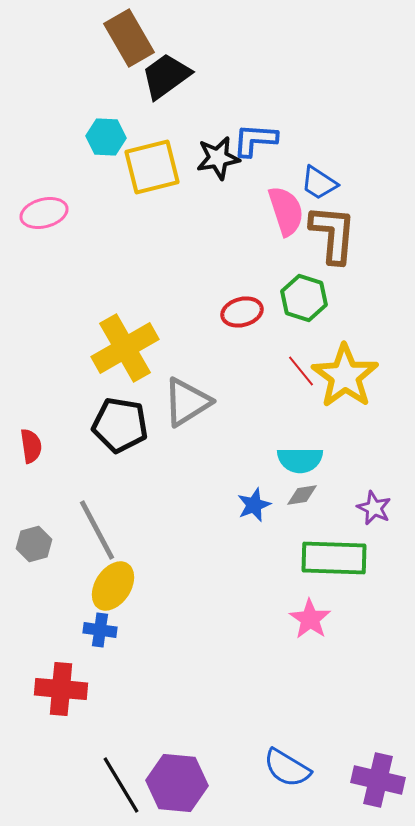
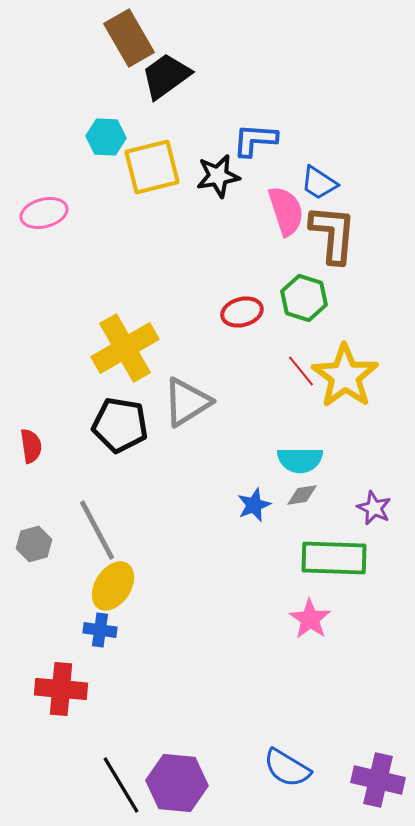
black star: moved 18 px down
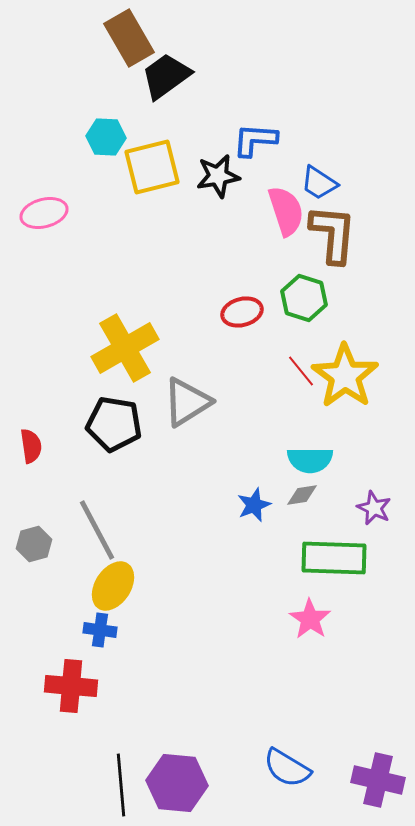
black pentagon: moved 6 px left, 1 px up
cyan semicircle: moved 10 px right
red cross: moved 10 px right, 3 px up
black line: rotated 26 degrees clockwise
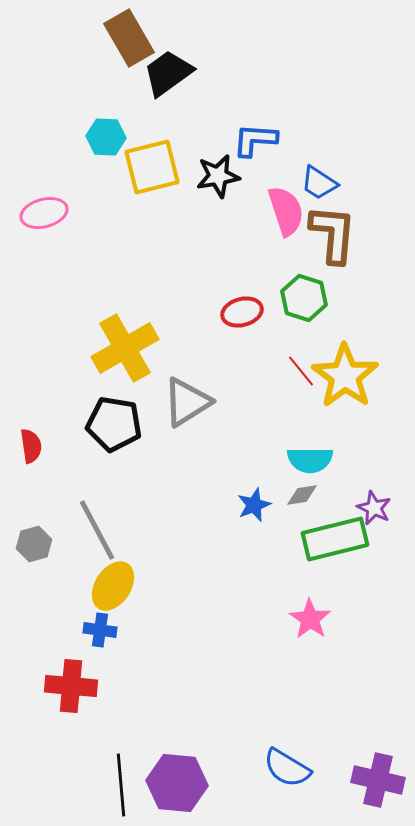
black trapezoid: moved 2 px right, 3 px up
green rectangle: moved 1 px right, 19 px up; rotated 16 degrees counterclockwise
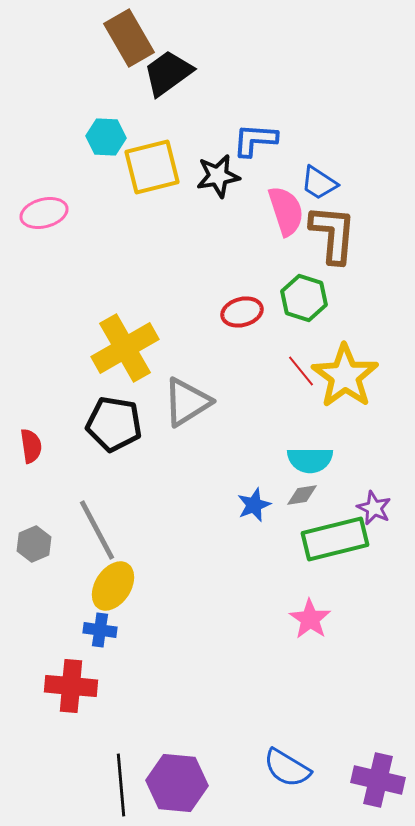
gray hexagon: rotated 8 degrees counterclockwise
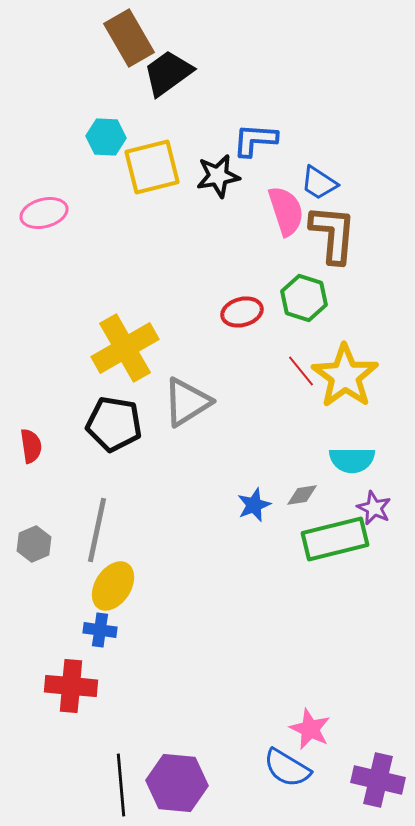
cyan semicircle: moved 42 px right
gray line: rotated 40 degrees clockwise
pink star: moved 110 px down; rotated 9 degrees counterclockwise
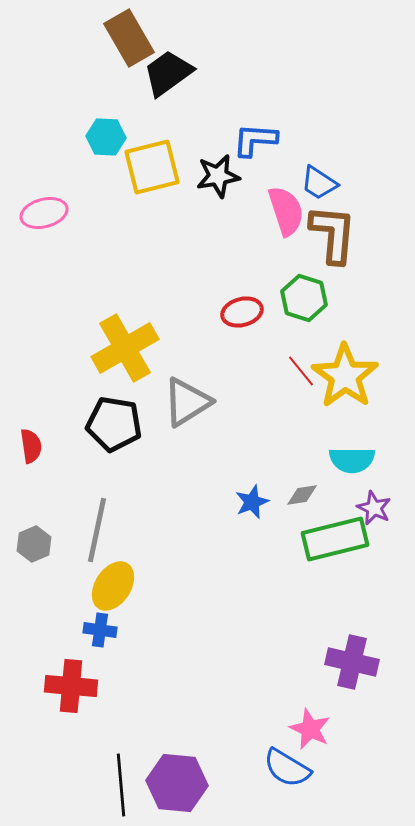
blue star: moved 2 px left, 3 px up
purple cross: moved 26 px left, 118 px up
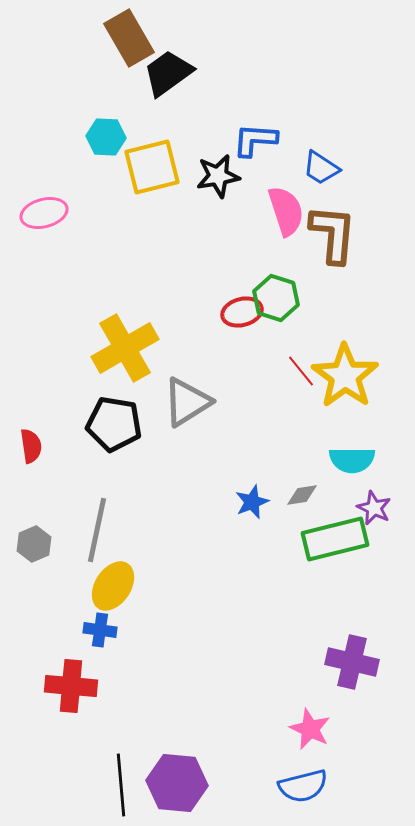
blue trapezoid: moved 2 px right, 15 px up
green hexagon: moved 28 px left
blue semicircle: moved 16 px right, 18 px down; rotated 45 degrees counterclockwise
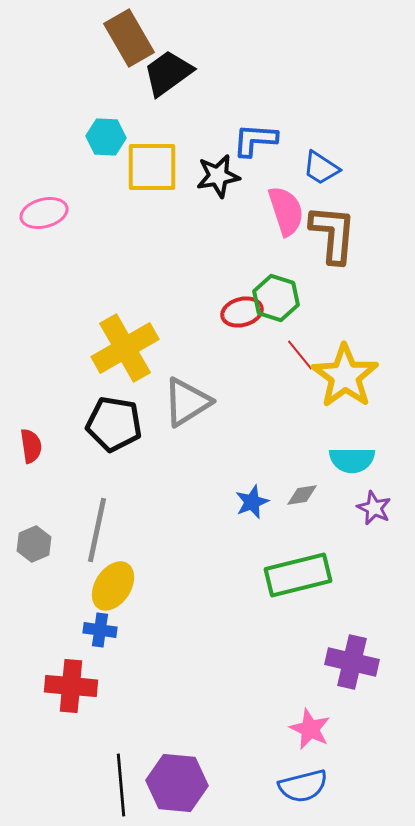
yellow square: rotated 14 degrees clockwise
red line: moved 1 px left, 16 px up
green rectangle: moved 37 px left, 36 px down
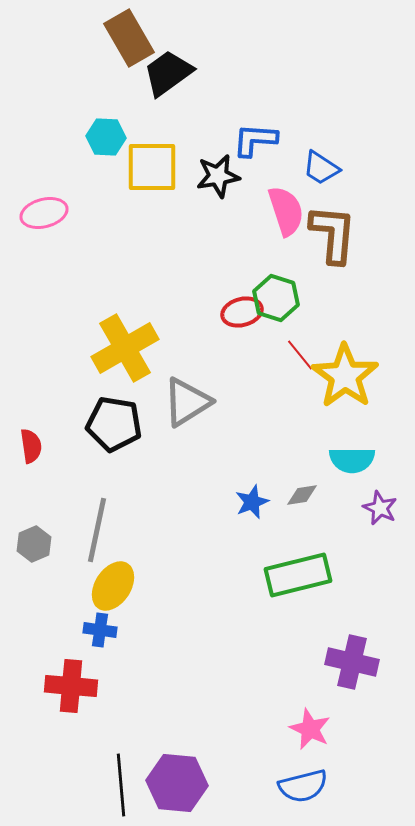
purple star: moved 6 px right
